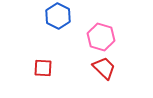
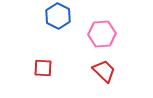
pink hexagon: moved 1 px right, 3 px up; rotated 20 degrees counterclockwise
red trapezoid: moved 3 px down
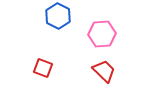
red square: rotated 18 degrees clockwise
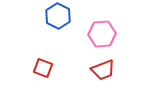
red trapezoid: moved 1 px left, 1 px up; rotated 115 degrees clockwise
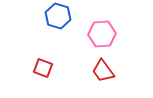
blue hexagon: rotated 10 degrees counterclockwise
red trapezoid: moved 1 px down; rotated 75 degrees clockwise
